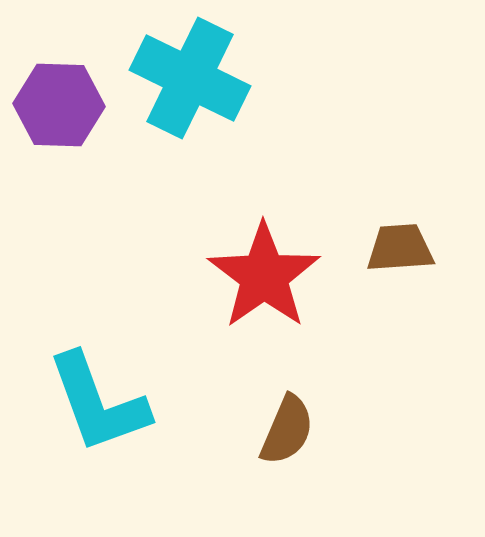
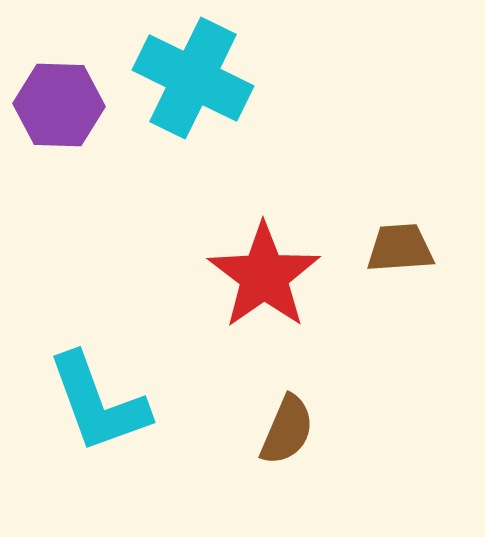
cyan cross: moved 3 px right
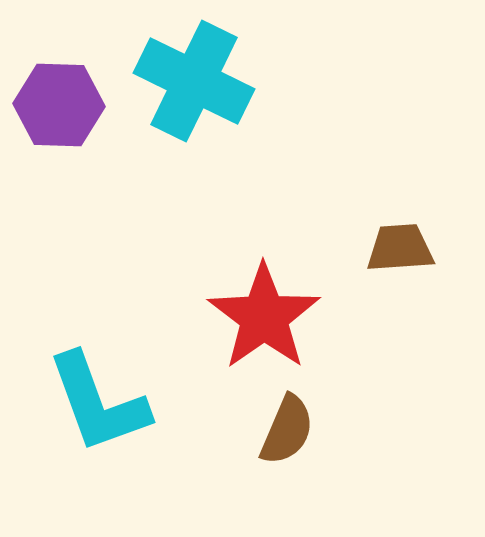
cyan cross: moved 1 px right, 3 px down
red star: moved 41 px down
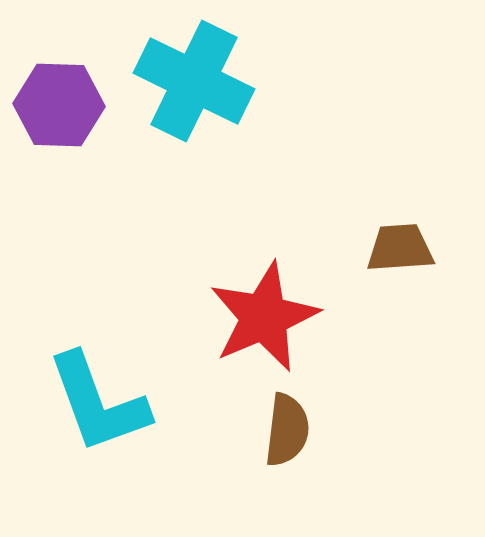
red star: rotated 12 degrees clockwise
brown semicircle: rotated 16 degrees counterclockwise
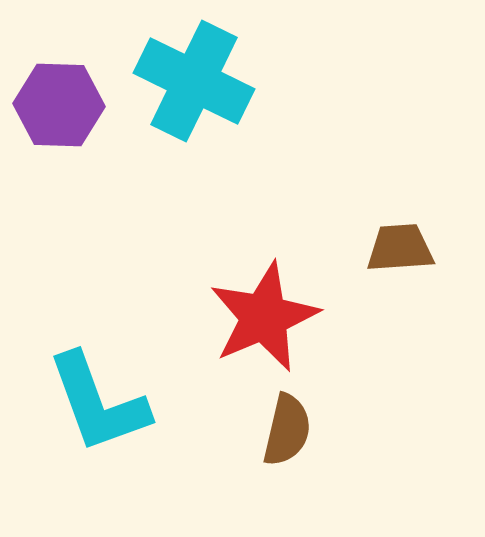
brown semicircle: rotated 6 degrees clockwise
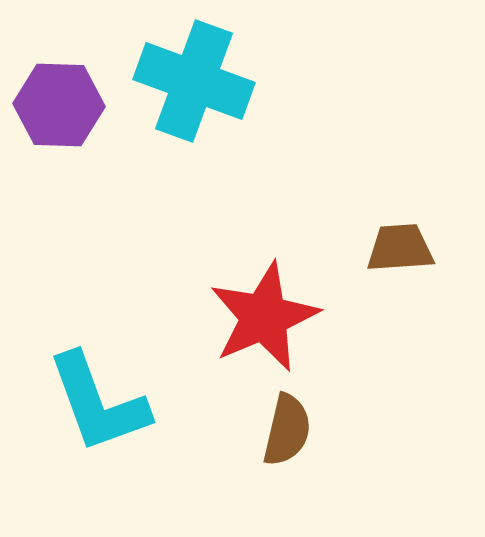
cyan cross: rotated 6 degrees counterclockwise
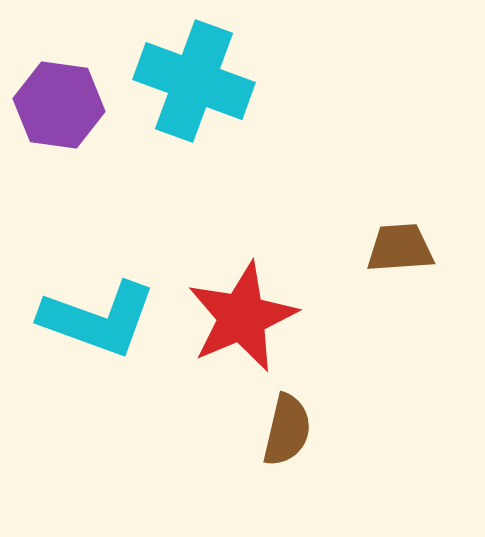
purple hexagon: rotated 6 degrees clockwise
red star: moved 22 px left
cyan L-shape: moved 84 px up; rotated 50 degrees counterclockwise
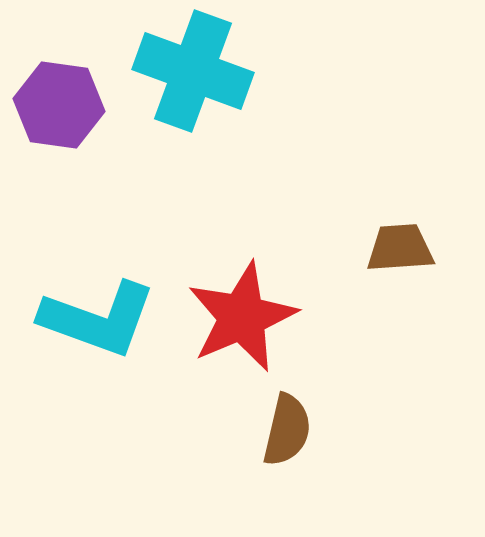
cyan cross: moved 1 px left, 10 px up
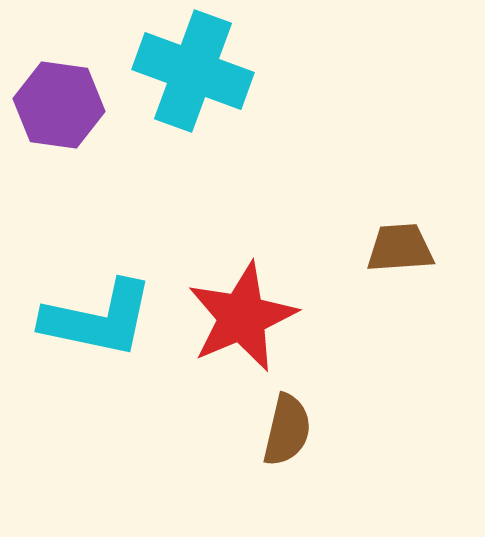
cyan L-shape: rotated 8 degrees counterclockwise
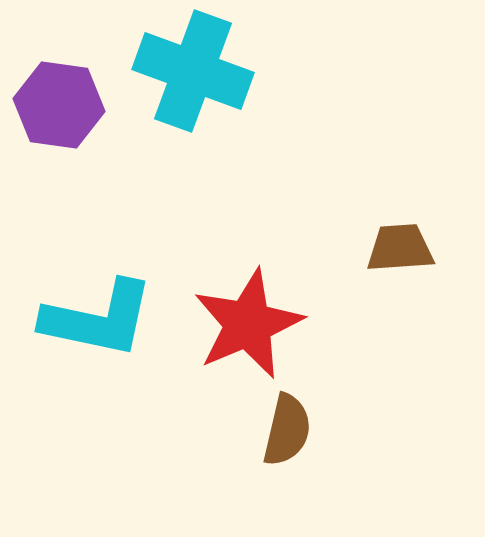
red star: moved 6 px right, 7 px down
